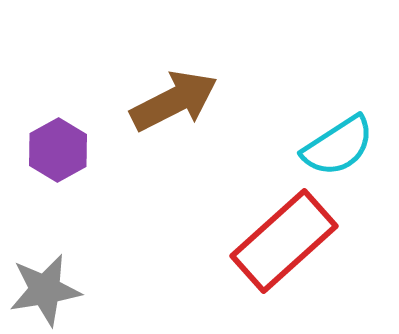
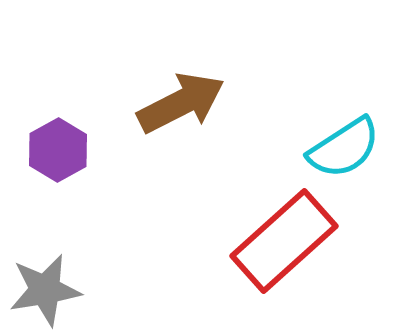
brown arrow: moved 7 px right, 2 px down
cyan semicircle: moved 6 px right, 2 px down
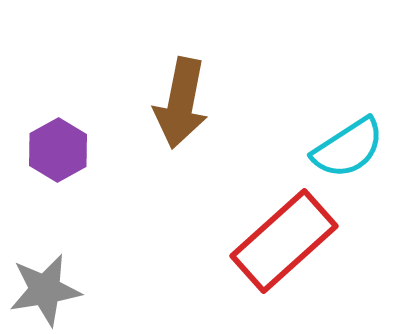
brown arrow: rotated 128 degrees clockwise
cyan semicircle: moved 4 px right
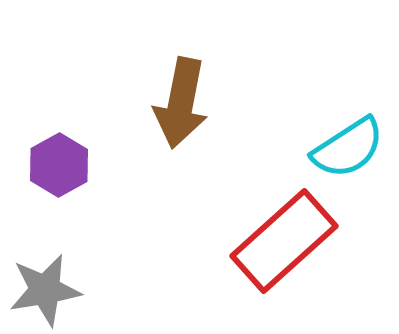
purple hexagon: moved 1 px right, 15 px down
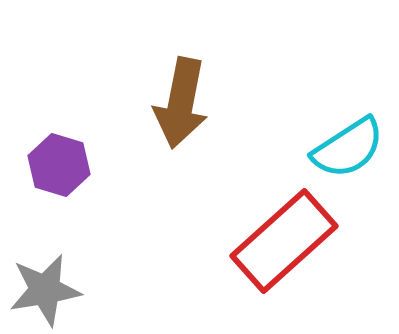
purple hexagon: rotated 14 degrees counterclockwise
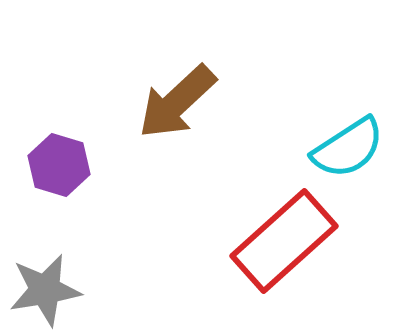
brown arrow: moved 4 px left, 1 px up; rotated 36 degrees clockwise
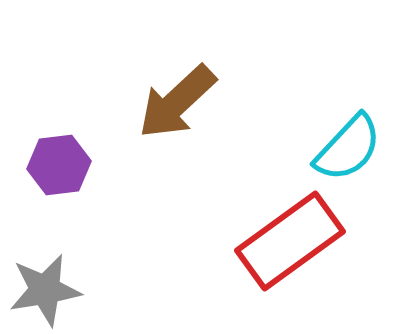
cyan semicircle: rotated 14 degrees counterclockwise
purple hexagon: rotated 24 degrees counterclockwise
red rectangle: moved 6 px right; rotated 6 degrees clockwise
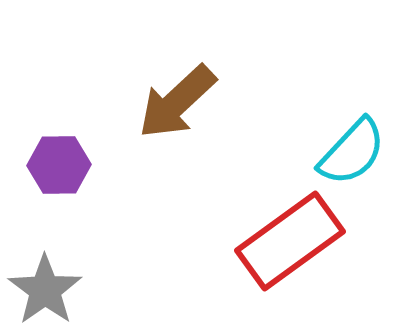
cyan semicircle: moved 4 px right, 4 px down
purple hexagon: rotated 6 degrees clockwise
gray star: rotated 26 degrees counterclockwise
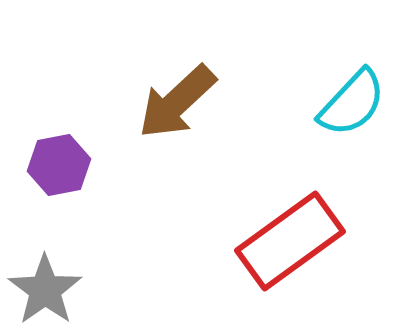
cyan semicircle: moved 49 px up
purple hexagon: rotated 10 degrees counterclockwise
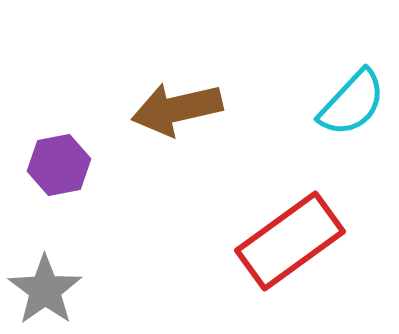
brown arrow: moved 7 px down; rotated 30 degrees clockwise
